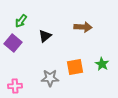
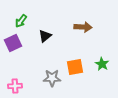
purple square: rotated 24 degrees clockwise
gray star: moved 2 px right
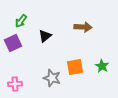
green star: moved 2 px down
gray star: rotated 18 degrees clockwise
pink cross: moved 2 px up
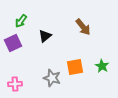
brown arrow: rotated 48 degrees clockwise
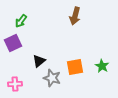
brown arrow: moved 8 px left, 11 px up; rotated 54 degrees clockwise
black triangle: moved 6 px left, 25 px down
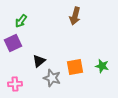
green star: rotated 16 degrees counterclockwise
